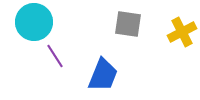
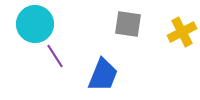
cyan circle: moved 1 px right, 2 px down
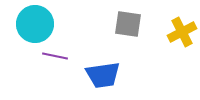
purple line: rotated 45 degrees counterclockwise
blue trapezoid: rotated 60 degrees clockwise
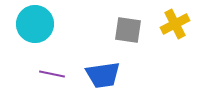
gray square: moved 6 px down
yellow cross: moved 7 px left, 8 px up
purple line: moved 3 px left, 18 px down
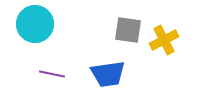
yellow cross: moved 11 px left, 16 px down
blue trapezoid: moved 5 px right, 1 px up
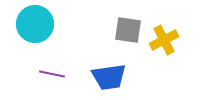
blue trapezoid: moved 1 px right, 3 px down
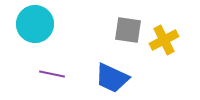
blue trapezoid: moved 3 px right, 1 px down; rotated 33 degrees clockwise
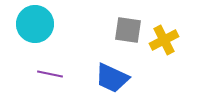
purple line: moved 2 px left
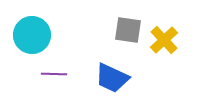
cyan circle: moved 3 px left, 11 px down
yellow cross: rotated 16 degrees counterclockwise
purple line: moved 4 px right; rotated 10 degrees counterclockwise
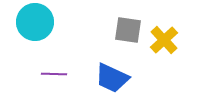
cyan circle: moved 3 px right, 13 px up
